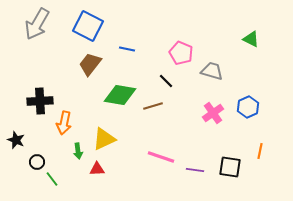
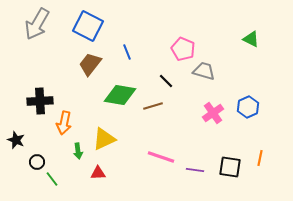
blue line: moved 3 px down; rotated 56 degrees clockwise
pink pentagon: moved 2 px right, 4 px up
gray trapezoid: moved 8 px left
orange line: moved 7 px down
red triangle: moved 1 px right, 4 px down
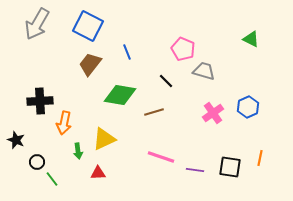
brown line: moved 1 px right, 6 px down
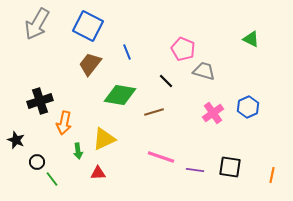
black cross: rotated 15 degrees counterclockwise
orange line: moved 12 px right, 17 px down
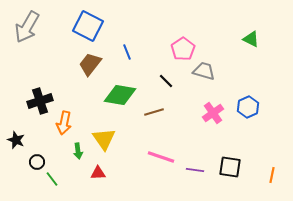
gray arrow: moved 10 px left, 3 px down
pink pentagon: rotated 15 degrees clockwise
yellow triangle: rotated 40 degrees counterclockwise
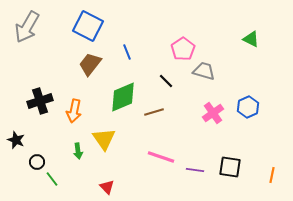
green diamond: moved 3 px right, 2 px down; rotated 32 degrees counterclockwise
orange arrow: moved 10 px right, 12 px up
red triangle: moved 9 px right, 14 px down; rotated 49 degrees clockwise
